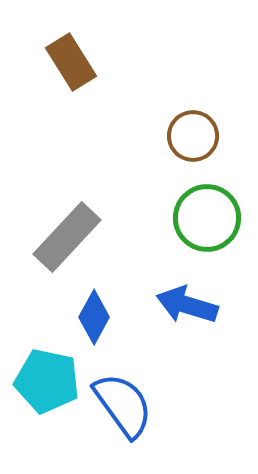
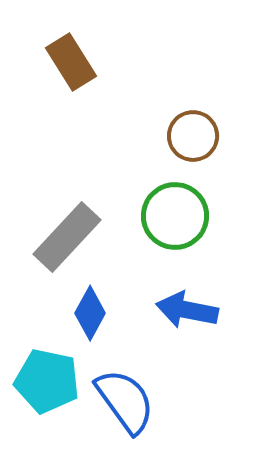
green circle: moved 32 px left, 2 px up
blue arrow: moved 5 px down; rotated 6 degrees counterclockwise
blue diamond: moved 4 px left, 4 px up
blue semicircle: moved 2 px right, 4 px up
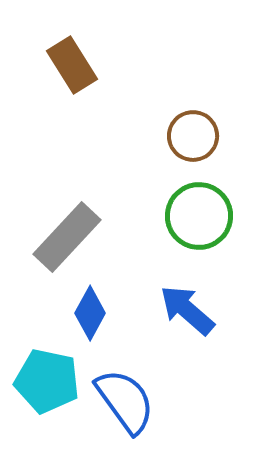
brown rectangle: moved 1 px right, 3 px down
green circle: moved 24 px right
blue arrow: rotated 30 degrees clockwise
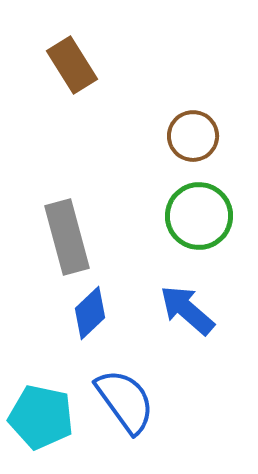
gray rectangle: rotated 58 degrees counterclockwise
blue diamond: rotated 18 degrees clockwise
cyan pentagon: moved 6 px left, 36 px down
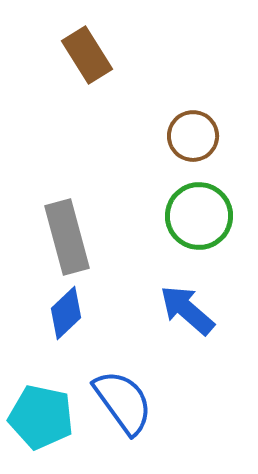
brown rectangle: moved 15 px right, 10 px up
blue diamond: moved 24 px left
blue semicircle: moved 2 px left, 1 px down
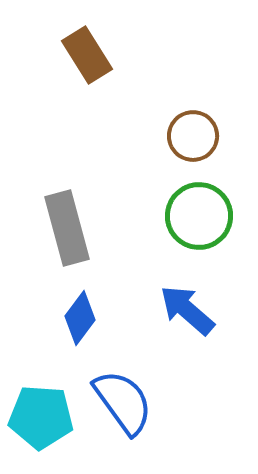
gray rectangle: moved 9 px up
blue diamond: moved 14 px right, 5 px down; rotated 10 degrees counterclockwise
cyan pentagon: rotated 8 degrees counterclockwise
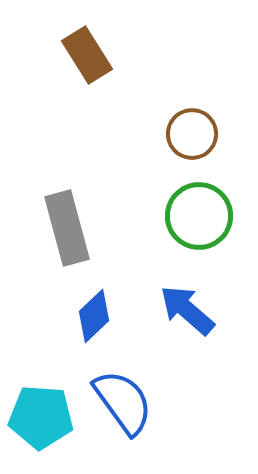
brown circle: moved 1 px left, 2 px up
blue diamond: moved 14 px right, 2 px up; rotated 10 degrees clockwise
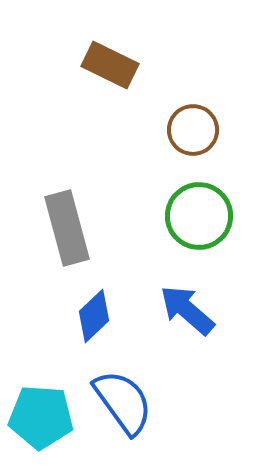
brown rectangle: moved 23 px right, 10 px down; rotated 32 degrees counterclockwise
brown circle: moved 1 px right, 4 px up
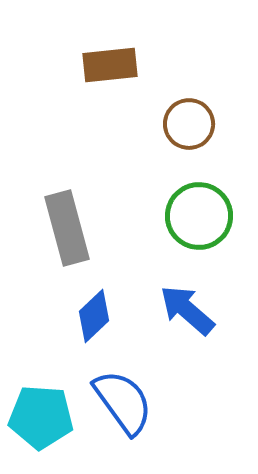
brown rectangle: rotated 32 degrees counterclockwise
brown circle: moved 4 px left, 6 px up
